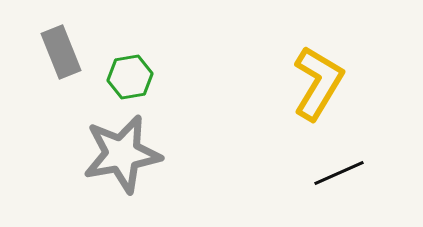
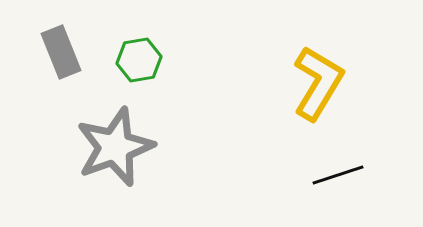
green hexagon: moved 9 px right, 17 px up
gray star: moved 7 px left, 7 px up; rotated 10 degrees counterclockwise
black line: moved 1 px left, 2 px down; rotated 6 degrees clockwise
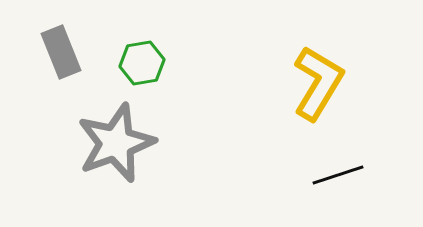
green hexagon: moved 3 px right, 3 px down
gray star: moved 1 px right, 4 px up
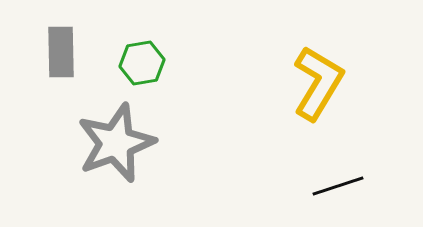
gray rectangle: rotated 21 degrees clockwise
black line: moved 11 px down
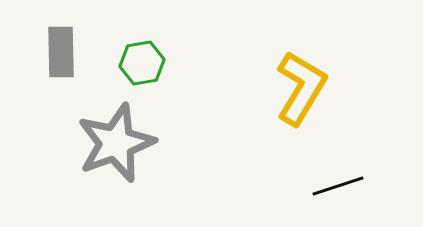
yellow L-shape: moved 17 px left, 5 px down
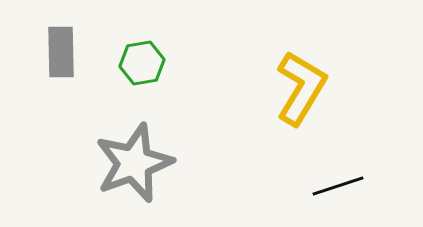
gray star: moved 18 px right, 20 px down
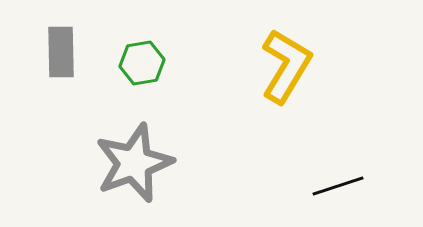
yellow L-shape: moved 15 px left, 22 px up
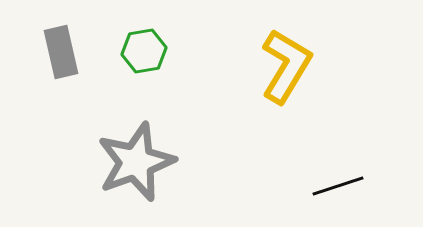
gray rectangle: rotated 12 degrees counterclockwise
green hexagon: moved 2 px right, 12 px up
gray star: moved 2 px right, 1 px up
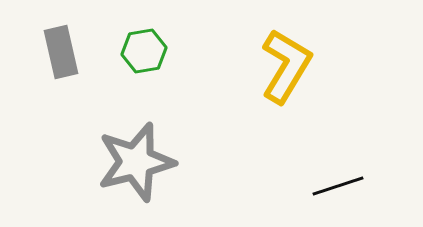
gray star: rotated 6 degrees clockwise
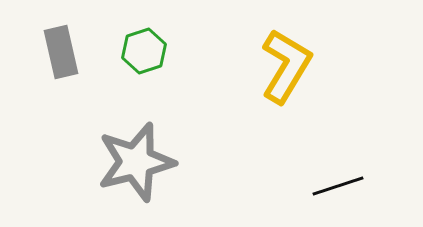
green hexagon: rotated 9 degrees counterclockwise
